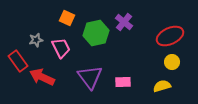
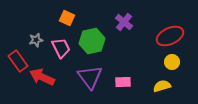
green hexagon: moved 4 px left, 8 px down
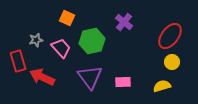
red ellipse: rotated 28 degrees counterclockwise
pink trapezoid: rotated 15 degrees counterclockwise
red rectangle: rotated 20 degrees clockwise
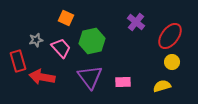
orange square: moved 1 px left
purple cross: moved 12 px right
red arrow: rotated 15 degrees counterclockwise
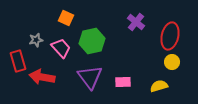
red ellipse: rotated 24 degrees counterclockwise
yellow semicircle: moved 3 px left
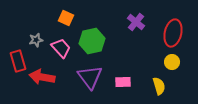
red ellipse: moved 3 px right, 3 px up
yellow semicircle: rotated 90 degrees clockwise
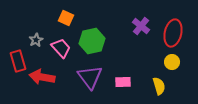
purple cross: moved 5 px right, 4 px down
gray star: rotated 16 degrees counterclockwise
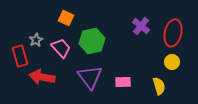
red rectangle: moved 2 px right, 5 px up
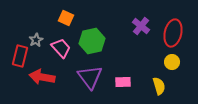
red rectangle: rotated 30 degrees clockwise
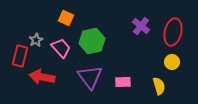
red ellipse: moved 1 px up
